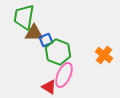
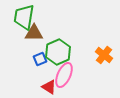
blue square: moved 6 px left, 19 px down
green hexagon: rotated 15 degrees clockwise
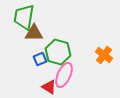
green hexagon: rotated 20 degrees counterclockwise
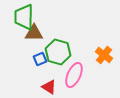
green trapezoid: rotated 8 degrees counterclockwise
pink ellipse: moved 10 px right
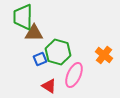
green trapezoid: moved 1 px left
red triangle: moved 1 px up
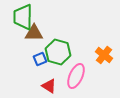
pink ellipse: moved 2 px right, 1 px down
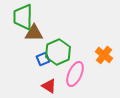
green hexagon: rotated 20 degrees clockwise
blue square: moved 3 px right
pink ellipse: moved 1 px left, 2 px up
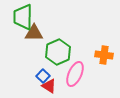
orange cross: rotated 30 degrees counterclockwise
blue square: moved 17 px down; rotated 24 degrees counterclockwise
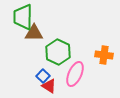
green hexagon: rotated 10 degrees counterclockwise
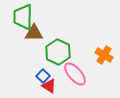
orange cross: rotated 24 degrees clockwise
pink ellipse: rotated 65 degrees counterclockwise
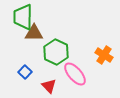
green hexagon: moved 2 px left
blue square: moved 18 px left, 4 px up
red triangle: rotated 14 degrees clockwise
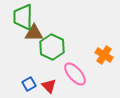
green hexagon: moved 4 px left, 5 px up
blue square: moved 4 px right, 12 px down; rotated 16 degrees clockwise
